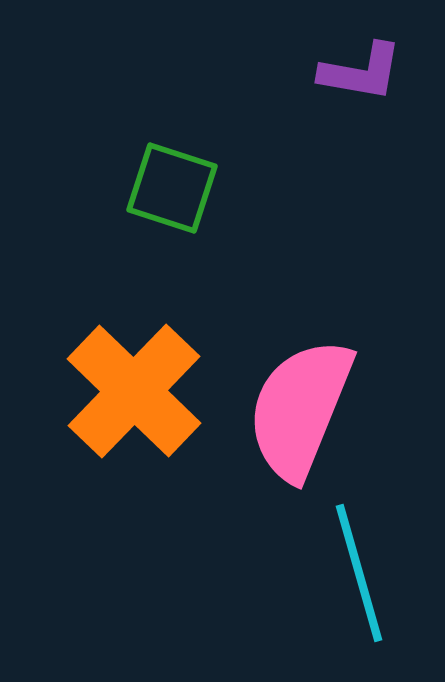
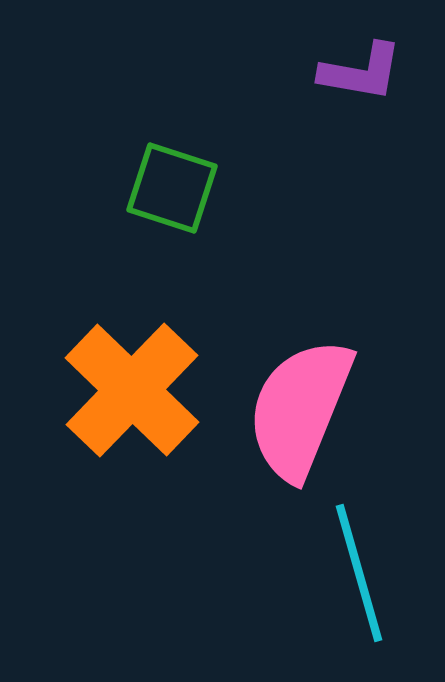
orange cross: moved 2 px left, 1 px up
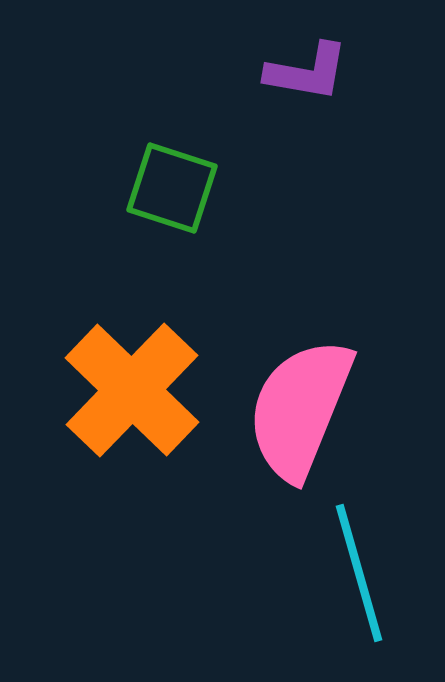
purple L-shape: moved 54 px left
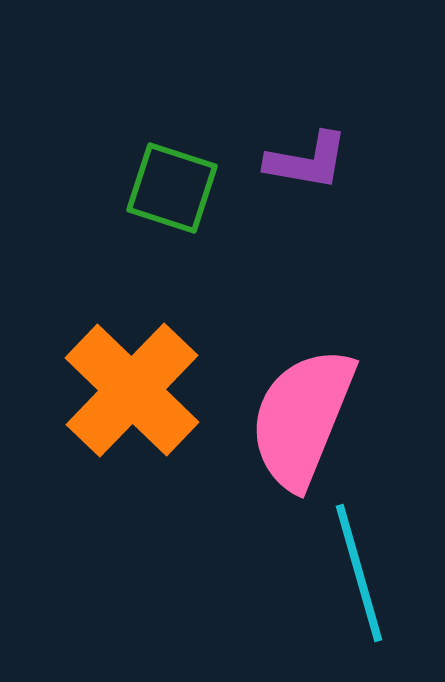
purple L-shape: moved 89 px down
pink semicircle: moved 2 px right, 9 px down
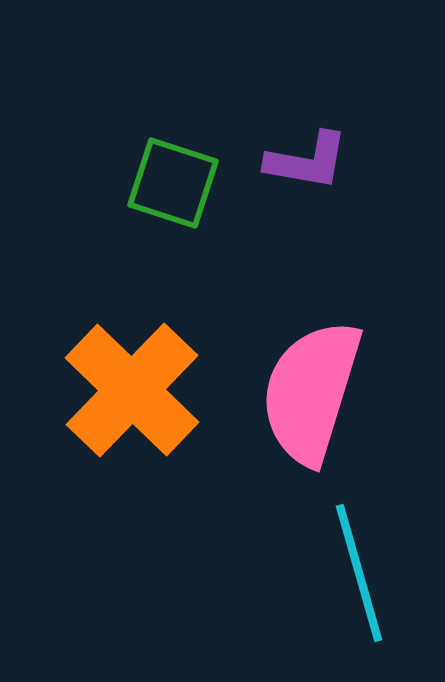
green square: moved 1 px right, 5 px up
pink semicircle: moved 9 px right, 26 px up; rotated 5 degrees counterclockwise
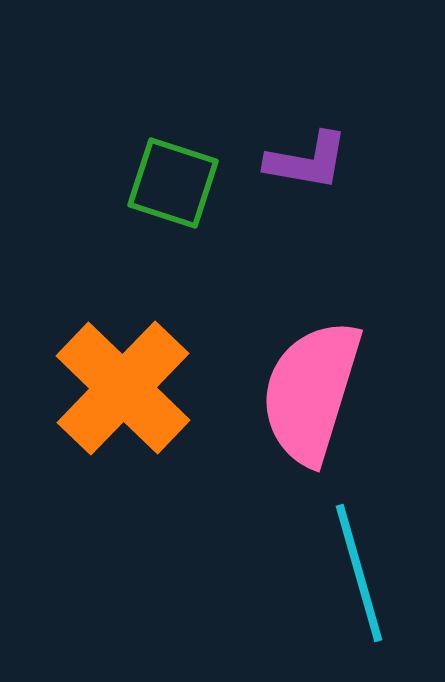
orange cross: moved 9 px left, 2 px up
